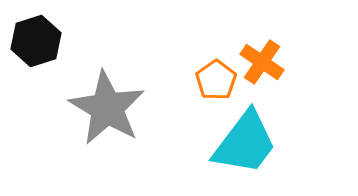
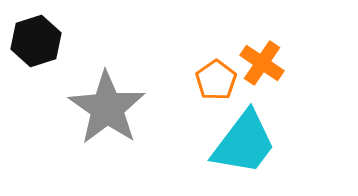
orange cross: moved 1 px down
gray star: rotated 4 degrees clockwise
cyan trapezoid: moved 1 px left
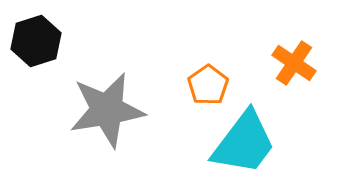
orange cross: moved 32 px right
orange pentagon: moved 8 px left, 5 px down
gray star: moved 2 px down; rotated 28 degrees clockwise
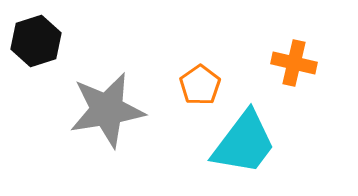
orange cross: rotated 21 degrees counterclockwise
orange pentagon: moved 8 px left
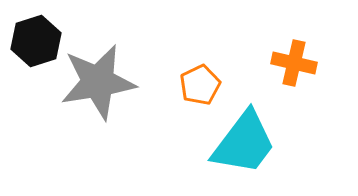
orange pentagon: rotated 9 degrees clockwise
gray star: moved 9 px left, 28 px up
